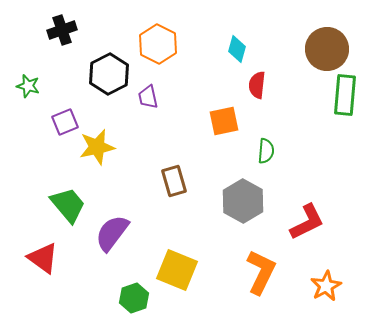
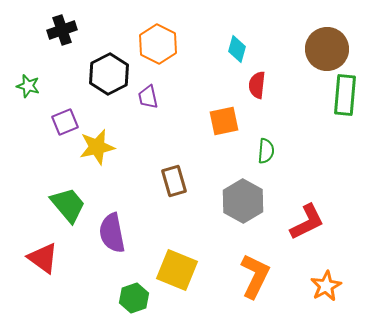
purple semicircle: rotated 48 degrees counterclockwise
orange L-shape: moved 6 px left, 4 px down
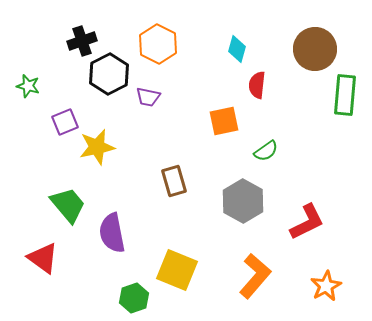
black cross: moved 20 px right, 11 px down
brown circle: moved 12 px left
purple trapezoid: rotated 65 degrees counterclockwise
green semicircle: rotated 50 degrees clockwise
orange L-shape: rotated 15 degrees clockwise
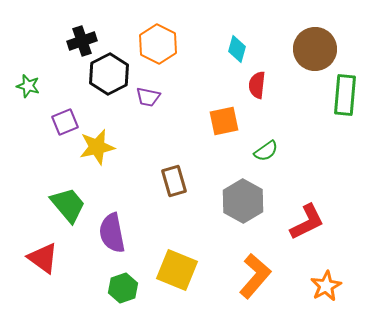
green hexagon: moved 11 px left, 10 px up
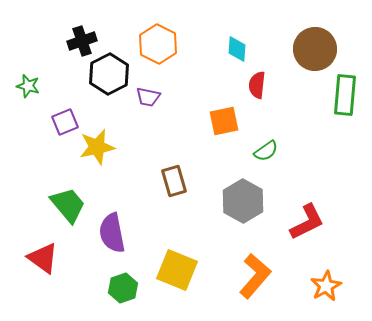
cyan diamond: rotated 12 degrees counterclockwise
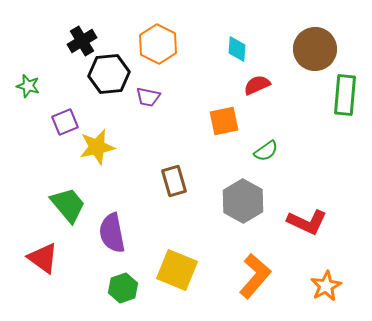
black cross: rotated 12 degrees counterclockwise
black hexagon: rotated 21 degrees clockwise
red semicircle: rotated 60 degrees clockwise
red L-shape: rotated 51 degrees clockwise
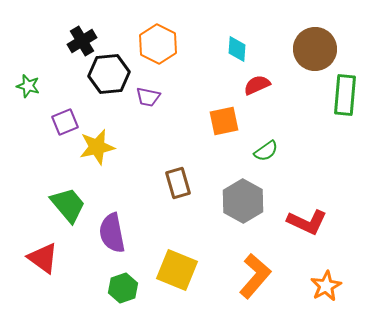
brown rectangle: moved 4 px right, 2 px down
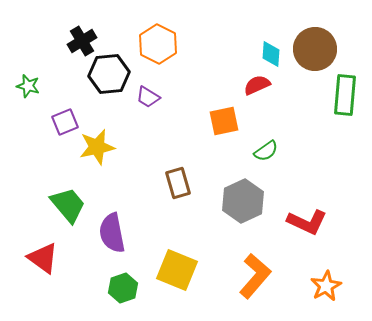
cyan diamond: moved 34 px right, 5 px down
purple trapezoid: rotated 20 degrees clockwise
gray hexagon: rotated 6 degrees clockwise
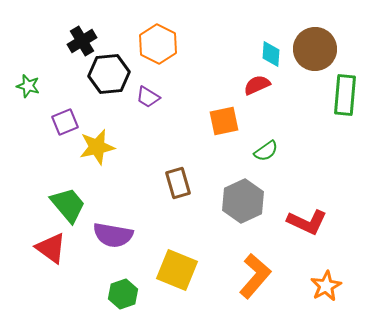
purple semicircle: moved 1 px right, 2 px down; rotated 69 degrees counterclockwise
red triangle: moved 8 px right, 10 px up
green hexagon: moved 6 px down
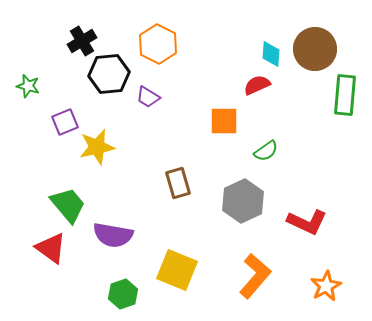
orange square: rotated 12 degrees clockwise
